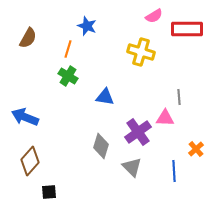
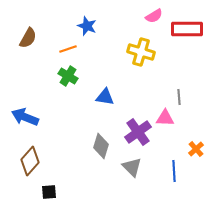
orange line: rotated 54 degrees clockwise
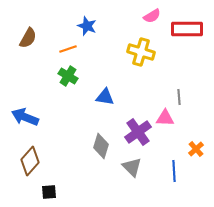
pink semicircle: moved 2 px left
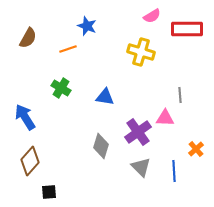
green cross: moved 7 px left, 12 px down
gray line: moved 1 px right, 2 px up
blue arrow: rotated 36 degrees clockwise
gray triangle: moved 9 px right
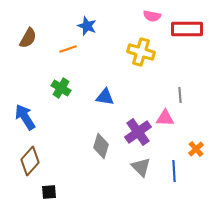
pink semicircle: rotated 42 degrees clockwise
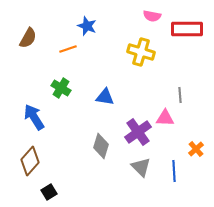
blue arrow: moved 9 px right
black square: rotated 28 degrees counterclockwise
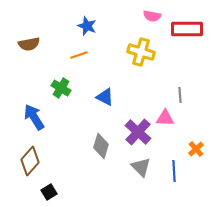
brown semicircle: moved 1 px right, 6 px down; rotated 50 degrees clockwise
orange line: moved 11 px right, 6 px down
blue triangle: rotated 18 degrees clockwise
purple cross: rotated 12 degrees counterclockwise
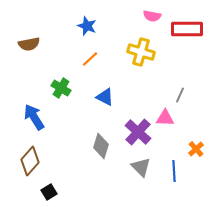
orange line: moved 11 px right, 4 px down; rotated 24 degrees counterclockwise
gray line: rotated 28 degrees clockwise
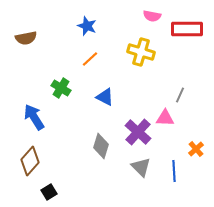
brown semicircle: moved 3 px left, 6 px up
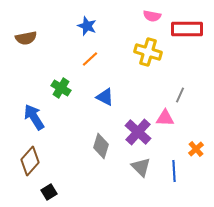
yellow cross: moved 7 px right
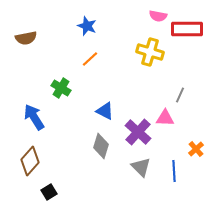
pink semicircle: moved 6 px right
yellow cross: moved 2 px right
blue triangle: moved 14 px down
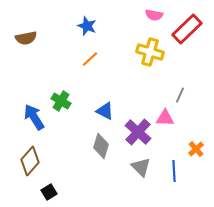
pink semicircle: moved 4 px left, 1 px up
red rectangle: rotated 44 degrees counterclockwise
green cross: moved 13 px down
